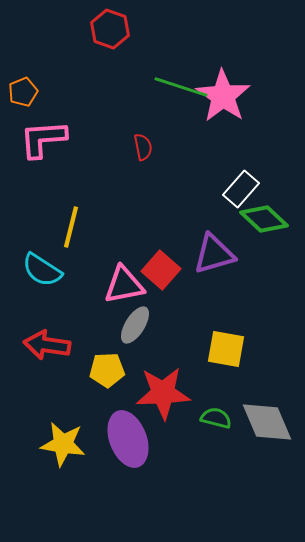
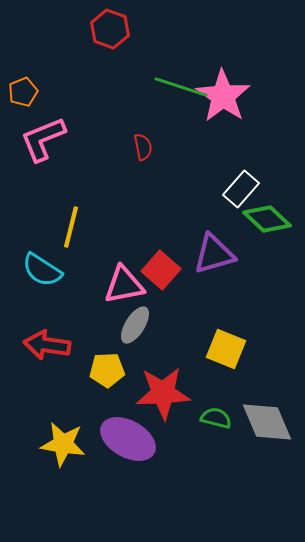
pink L-shape: rotated 18 degrees counterclockwise
green diamond: moved 3 px right
yellow square: rotated 12 degrees clockwise
purple ellipse: rotated 40 degrees counterclockwise
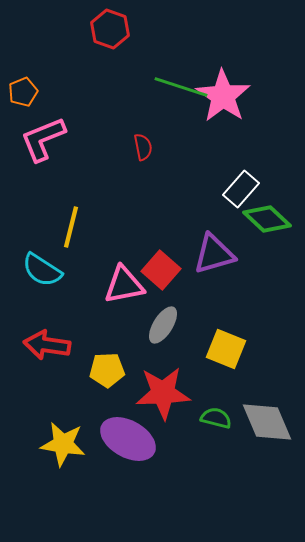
gray ellipse: moved 28 px right
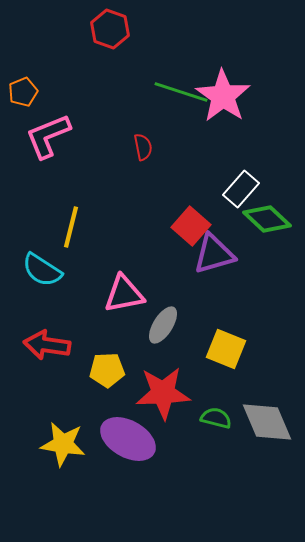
green line: moved 5 px down
pink L-shape: moved 5 px right, 3 px up
red square: moved 30 px right, 44 px up
pink triangle: moved 9 px down
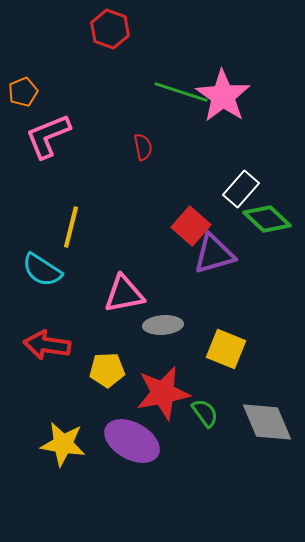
gray ellipse: rotated 54 degrees clockwise
red star: rotated 8 degrees counterclockwise
green semicircle: moved 11 px left, 5 px up; rotated 40 degrees clockwise
purple ellipse: moved 4 px right, 2 px down
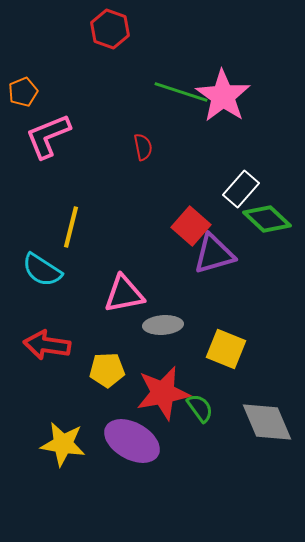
green semicircle: moved 5 px left, 5 px up
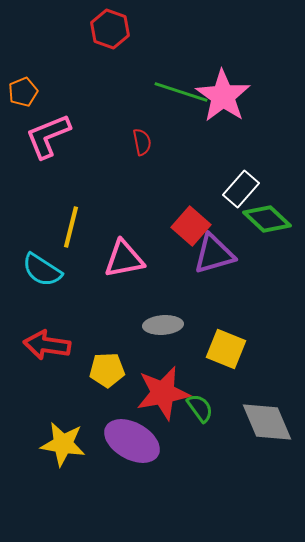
red semicircle: moved 1 px left, 5 px up
pink triangle: moved 35 px up
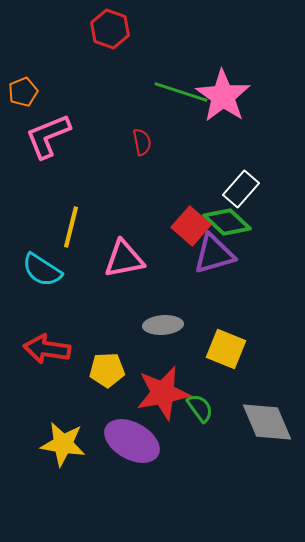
green diamond: moved 40 px left, 3 px down
red arrow: moved 4 px down
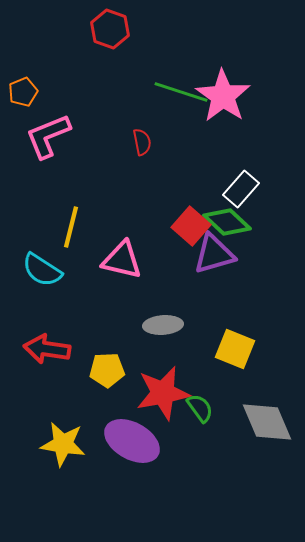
pink triangle: moved 2 px left, 1 px down; rotated 24 degrees clockwise
yellow square: moved 9 px right
